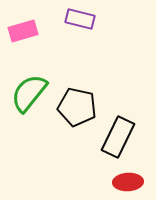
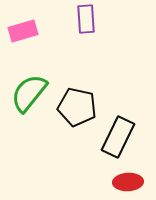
purple rectangle: moved 6 px right; rotated 72 degrees clockwise
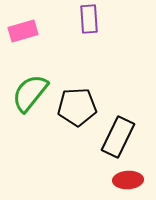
purple rectangle: moved 3 px right
green semicircle: moved 1 px right
black pentagon: rotated 15 degrees counterclockwise
red ellipse: moved 2 px up
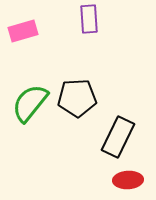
green semicircle: moved 10 px down
black pentagon: moved 9 px up
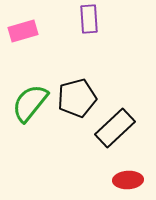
black pentagon: rotated 12 degrees counterclockwise
black rectangle: moved 3 px left, 9 px up; rotated 21 degrees clockwise
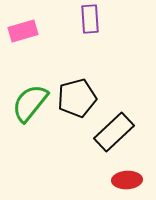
purple rectangle: moved 1 px right
black rectangle: moved 1 px left, 4 px down
red ellipse: moved 1 px left
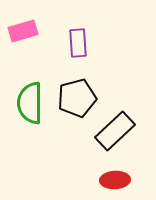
purple rectangle: moved 12 px left, 24 px down
green semicircle: rotated 39 degrees counterclockwise
black rectangle: moved 1 px right, 1 px up
red ellipse: moved 12 px left
